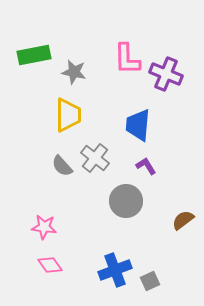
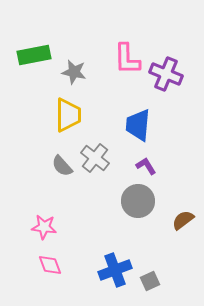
gray circle: moved 12 px right
pink diamond: rotated 15 degrees clockwise
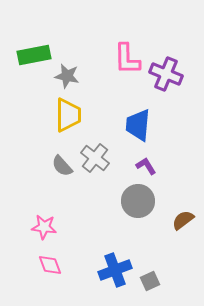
gray star: moved 7 px left, 4 px down
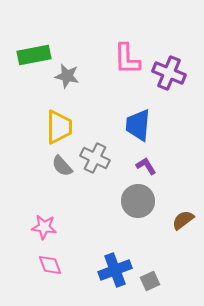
purple cross: moved 3 px right, 1 px up
yellow trapezoid: moved 9 px left, 12 px down
gray cross: rotated 12 degrees counterclockwise
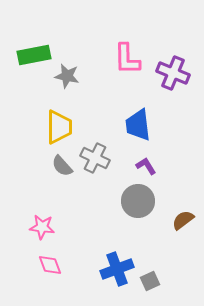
purple cross: moved 4 px right
blue trapezoid: rotated 12 degrees counterclockwise
pink star: moved 2 px left
blue cross: moved 2 px right, 1 px up
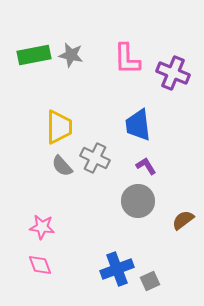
gray star: moved 4 px right, 21 px up
pink diamond: moved 10 px left
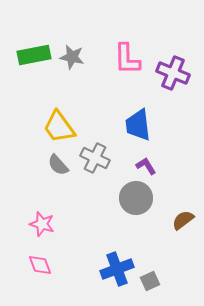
gray star: moved 1 px right, 2 px down
yellow trapezoid: rotated 144 degrees clockwise
gray semicircle: moved 4 px left, 1 px up
gray circle: moved 2 px left, 3 px up
pink star: moved 3 px up; rotated 10 degrees clockwise
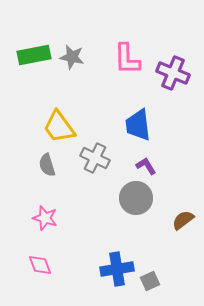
gray semicircle: moved 11 px left; rotated 25 degrees clockwise
pink star: moved 3 px right, 6 px up
blue cross: rotated 12 degrees clockwise
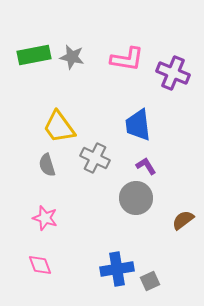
pink L-shape: rotated 80 degrees counterclockwise
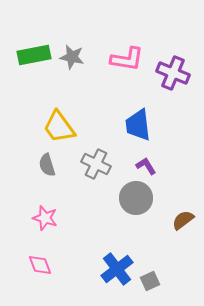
gray cross: moved 1 px right, 6 px down
blue cross: rotated 28 degrees counterclockwise
